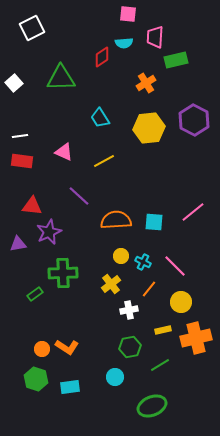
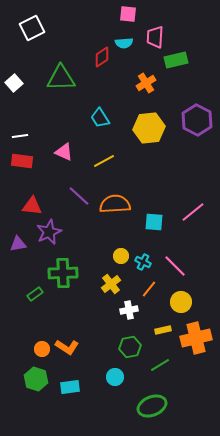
purple hexagon at (194, 120): moved 3 px right
orange semicircle at (116, 220): moved 1 px left, 16 px up
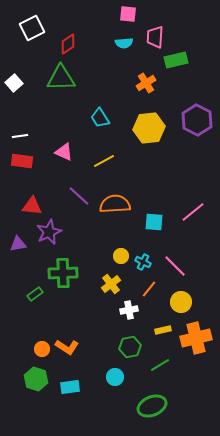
red diamond at (102, 57): moved 34 px left, 13 px up
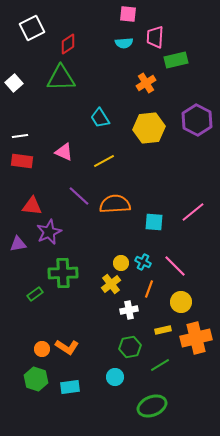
yellow circle at (121, 256): moved 7 px down
orange line at (149, 289): rotated 18 degrees counterclockwise
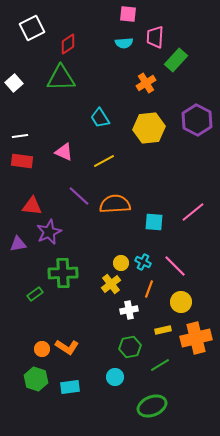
green rectangle at (176, 60): rotated 35 degrees counterclockwise
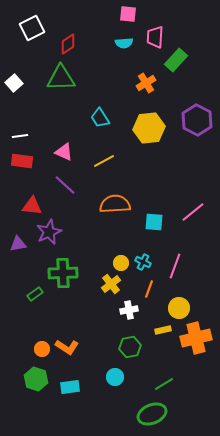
purple line at (79, 196): moved 14 px left, 11 px up
pink line at (175, 266): rotated 65 degrees clockwise
yellow circle at (181, 302): moved 2 px left, 6 px down
green line at (160, 365): moved 4 px right, 19 px down
green ellipse at (152, 406): moved 8 px down
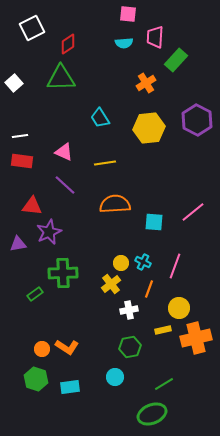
yellow line at (104, 161): moved 1 px right, 2 px down; rotated 20 degrees clockwise
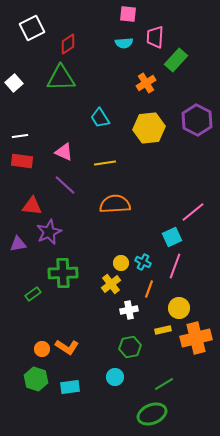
cyan square at (154, 222): moved 18 px right, 15 px down; rotated 30 degrees counterclockwise
green rectangle at (35, 294): moved 2 px left
